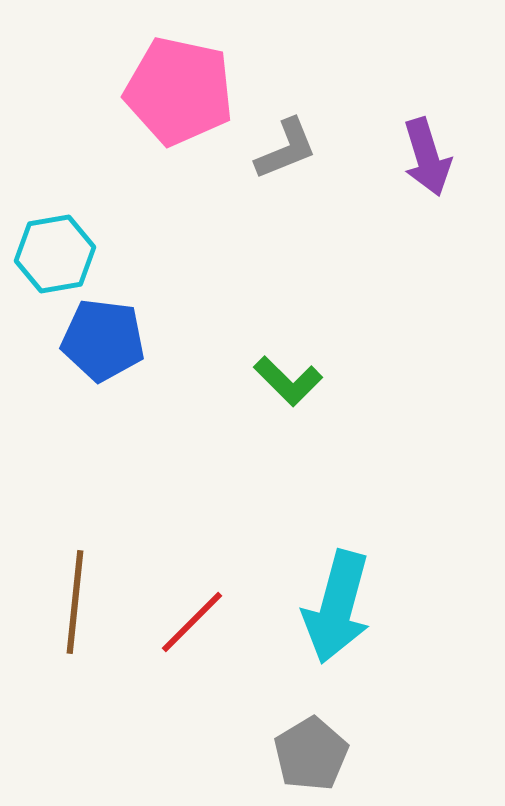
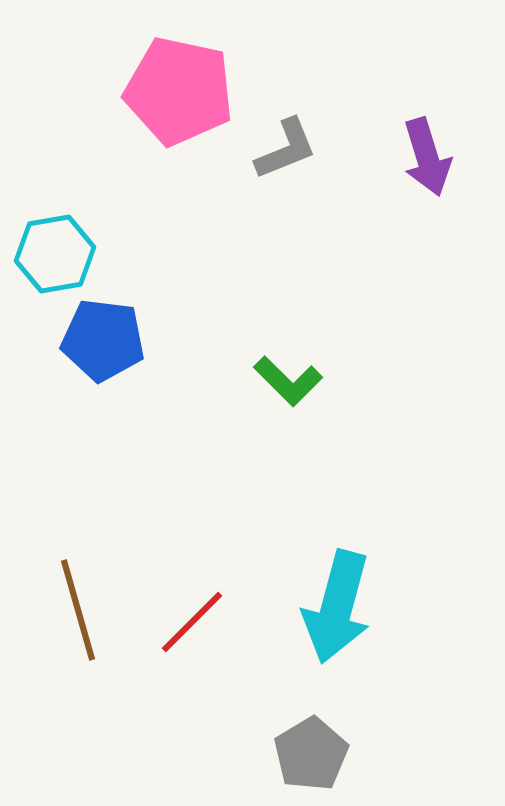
brown line: moved 3 px right, 8 px down; rotated 22 degrees counterclockwise
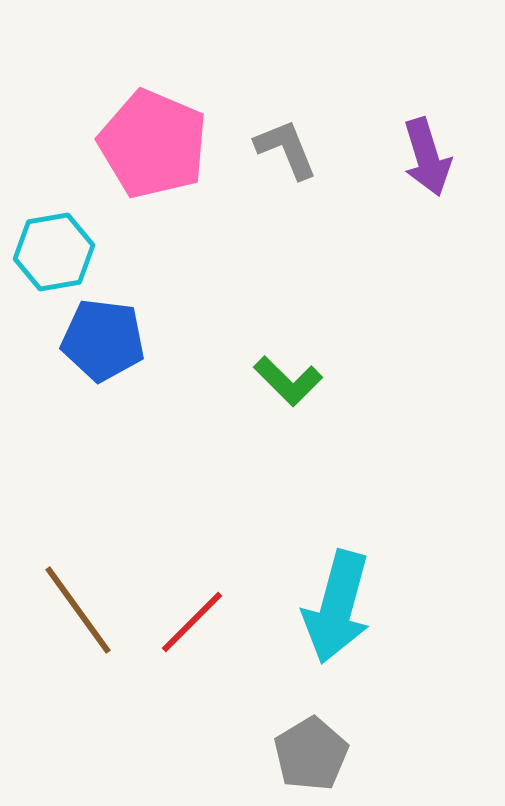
pink pentagon: moved 26 px left, 53 px down; rotated 11 degrees clockwise
gray L-shape: rotated 90 degrees counterclockwise
cyan hexagon: moved 1 px left, 2 px up
brown line: rotated 20 degrees counterclockwise
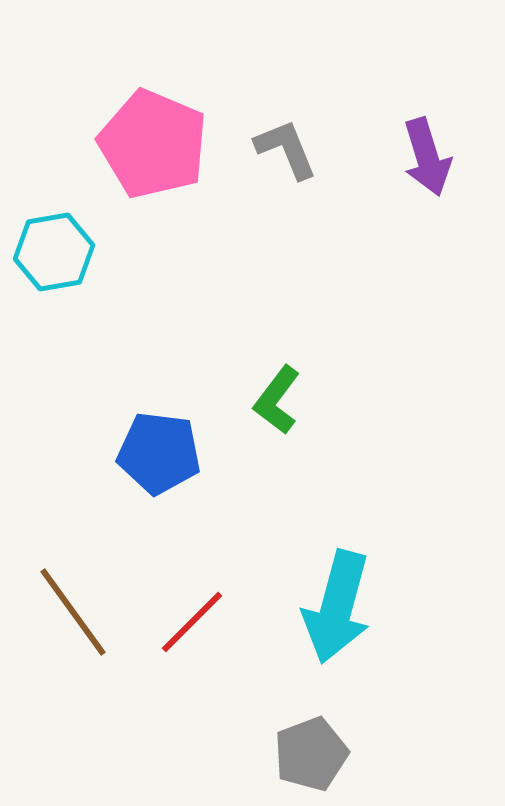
blue pentagon: moved 56 px right, 113 px down
green L-shape: moved 11 px left, 19 px down; rotated 82 degrees clockwise
brown line: moved 5 px left, 2 px down
gray pentagon: rotated 10 degrees clockwise
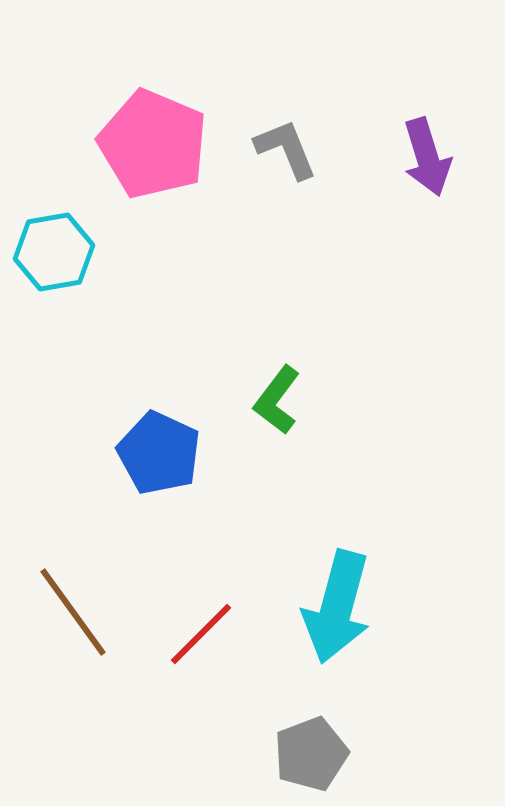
blue pentagon: rotated 18 degrees clockwise
red line: moved 9 px right, 12 px down
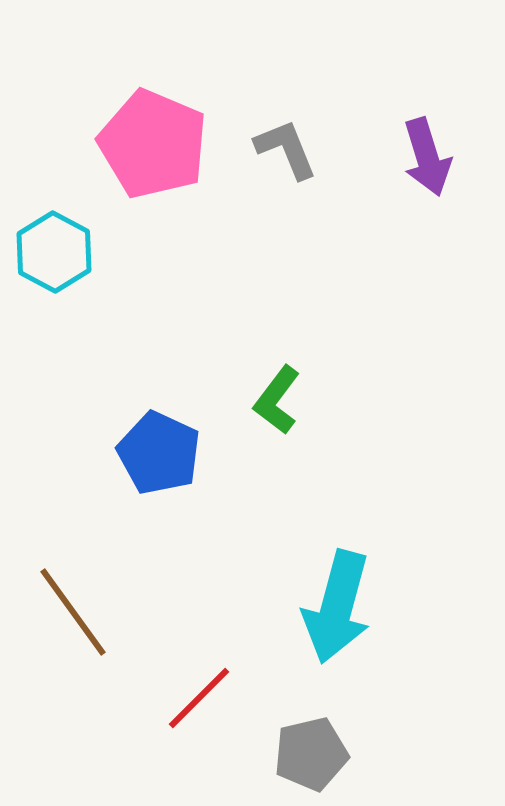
cyan hexagon: rotated 22 degrees counterclockwise
red line: moved 2 px left, 64 px down
gray pentagon: rotated 8 degrees clockwise
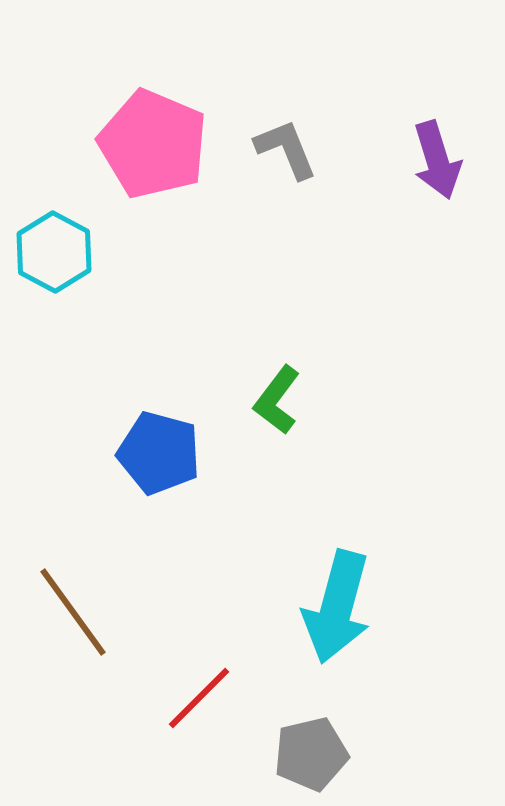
purple arrow: moved 10 px right, 3 px down
blue pentagon: rotated 10 degrees counterclockwise
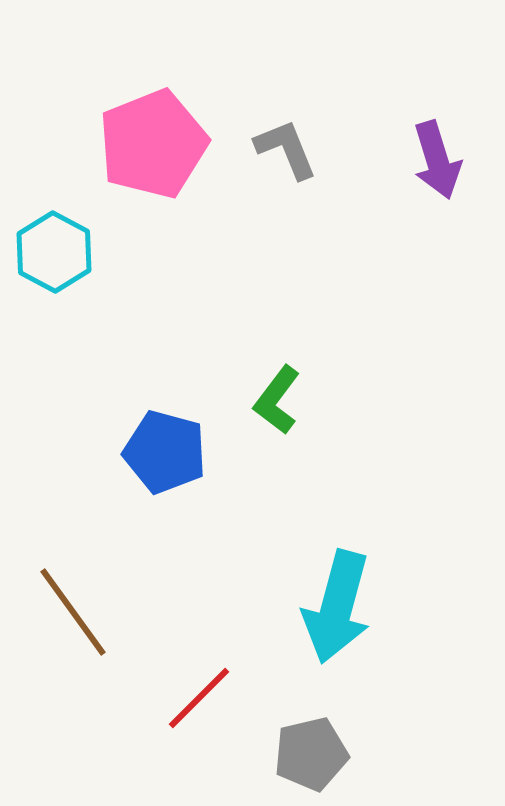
pink pentagon: rotated 27 degrees clockwise
blue pentagon: moved 6 px right, 1 px up
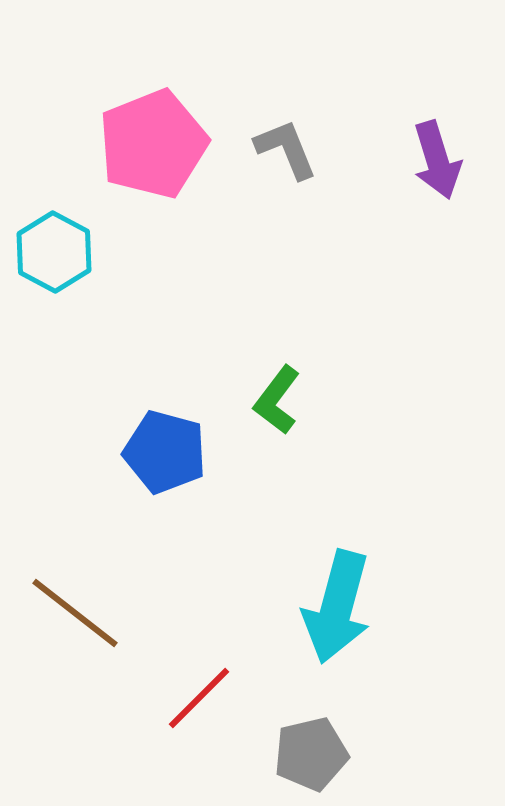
brown line: moved 2 px right, 1 px down; rotated 16 degrees counterclockwise
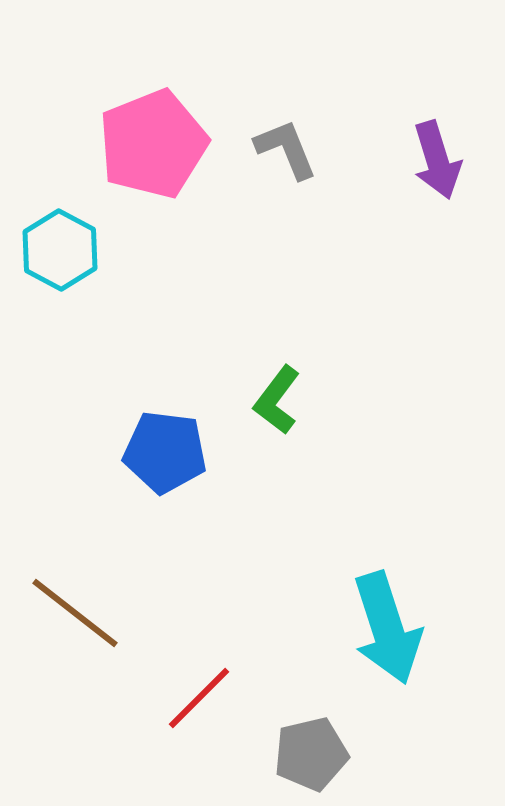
cyan hexagon: moved 6 px right, 2 px up
blue pentagon: rotated 8 degrees counterclockwise
cyan arrow: moved 50 px right, 21 px down; rotated 33 degrees counterclockwise
